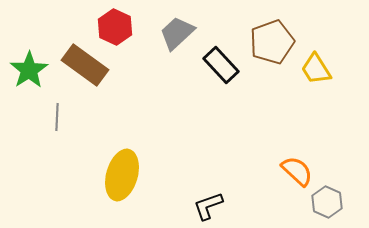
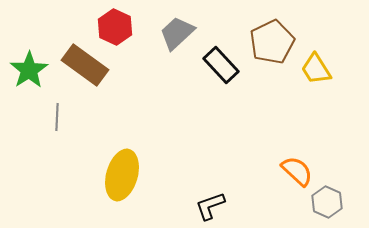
brown pentagon: rotated 6 degrees counterclockwise
black L-shape: moved 2 px right
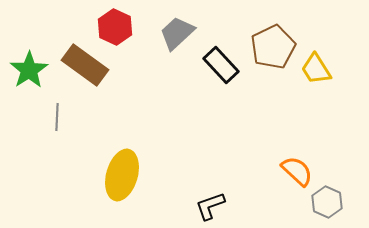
brown pentagon: moved 1 px right, 5 px down
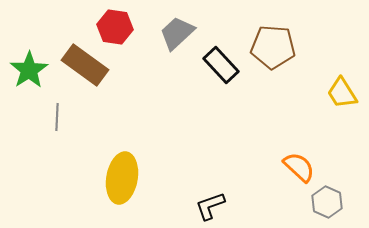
red hexagon: rotated 16 degrees counterclockwise
brown pentagon: rotated 30 degrees clockwise
yellow trapezoid: moved 26 px right, 24 px down
orange semicircle: moved 2 px right, 4 px up
yellow ellipse: moved 3 px down; rotated 6 degrees counterclockwise
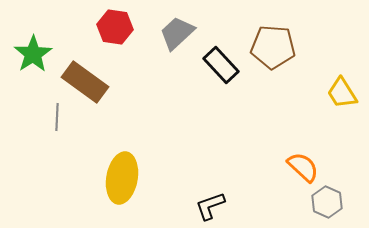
brown rectangle: moved 17 px down
green star: moved 4 px right, 16 px up
orange semicircle: moved 4 px right
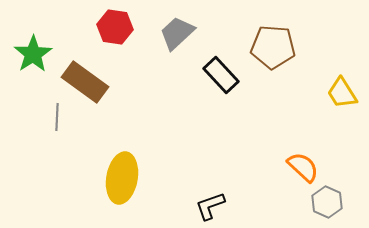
black rectangle: moved 10 px down
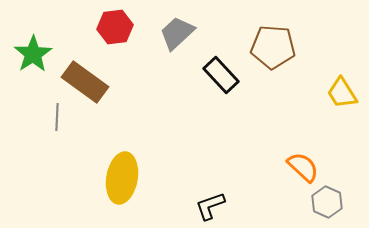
red hexagon: rotated 16 degrees counterclockwise
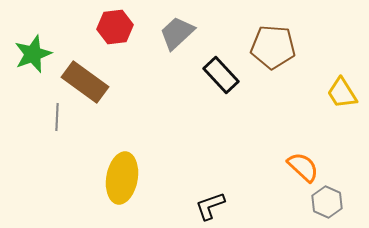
green star: rotated 12 degrees clockwise
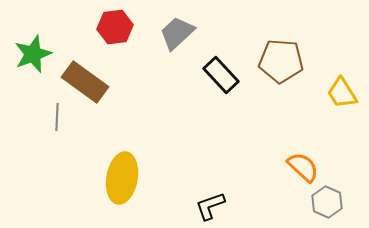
brown pentagon: moved 8 px right, 14 px down
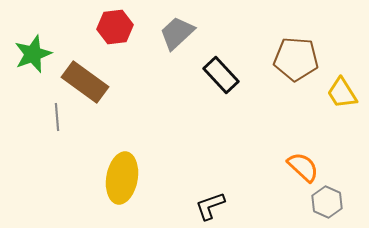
brown pentagon: moved 15 px right, 2 px up
gray line: rotated 8 degrees counterclockwise
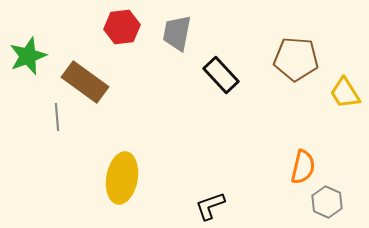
red hexagon: moved 7 px right
gray trapezoid: rotated 36 degrees counterclockwise
green star: moved 5 px left, 2 px down
yellow trapezoid: moved 3 px right
orange semicircle: rotated 60 degrees clockwise
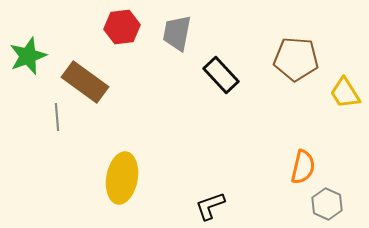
gray hexagon: moved 2 px down
